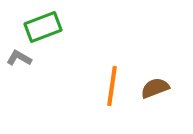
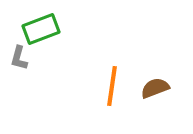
green rectangle: moved 2 px left, 2 px down
gray L-shape: rotated 105 degrees counterclockwise
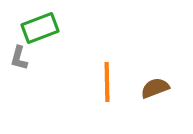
green rectangle: moved 1 px left, 1 px up
orange line: moved 5 px left, 4 px up; rotated 9 degrees counterclockwise
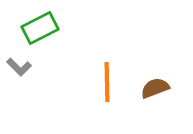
green rectangle: rotated 6 degrees counterclockwise
gray L-shape: moved 9 px down; rotated 60 degrees counterclockwise
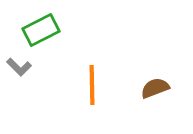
green rectangle: moved 1 px right, 2 px down
orange line: moved 15 px left, 3 px down
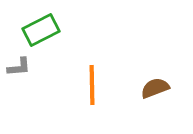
gray L-shape: rotated 50 degrees counterclockwise
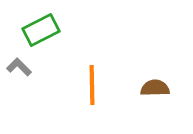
gray L-shape: rotated 130 degrees counterclockwise
brown semicircle: rotated 20 degrees clockwise
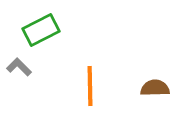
orange line: moved 2 px left, 1 px down
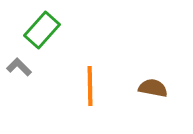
green rectangle: moved 1 px right; rotated 21 degrees counterclockwise
brown semicircle: moved 2 px left; rotated 12 degrees clockwise
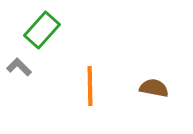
brown semicircle: moved 1 px right
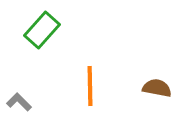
gray L-shape: moved 35 px down
brown semicircle: moved 3 px right
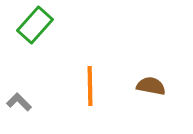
green rectangle: moved 7 px left, 5 px up
brown semicircle: moved 6 px left, 2 px up
